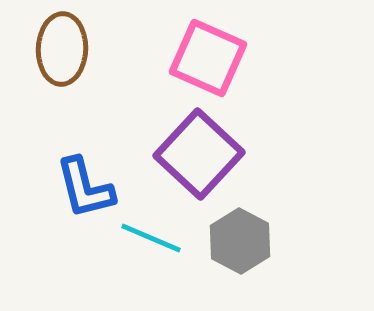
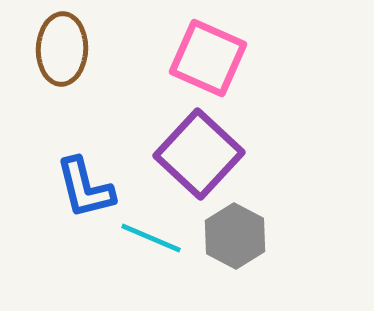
gray hexagon: moved 5 px left, 5 px up
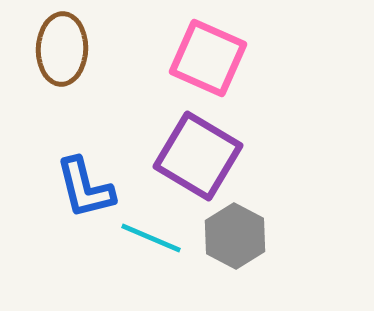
purple square: moved 1 px left, 2 px down; rotated 12 degrees counterclockwise
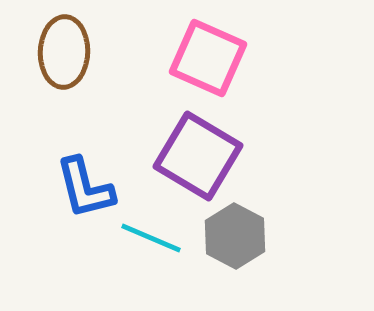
brown ellipse: moved 2 px right, 3 px down
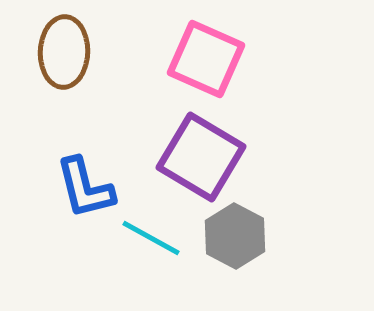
pink square: moved 2 px left, 1 px down
purple square: moved 3 px right, 1 px down
cyan line: rotated 6 degrees clockwise
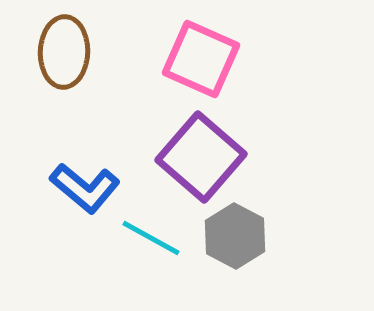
pink square: moved 5 px left
purple square: rotated 10 degrees clockwise
blue L-shape: rotated 36 degrees counterclockwise
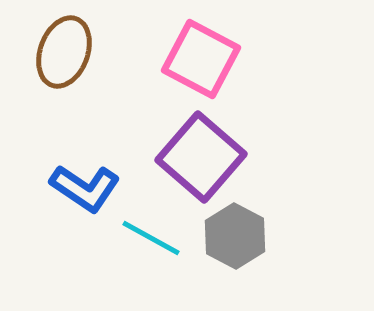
brown ellipse: rotated 18 degrees clockwise
pink square: rotated 4 degrees clockwise
blue L-shape: rotated 6 degrees counterclockwise
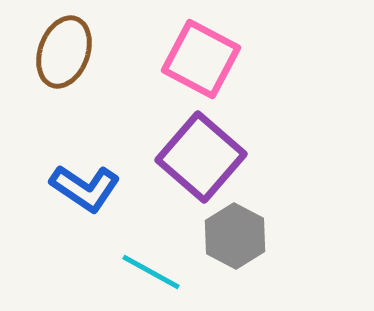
cyan line: moved 34 px down
